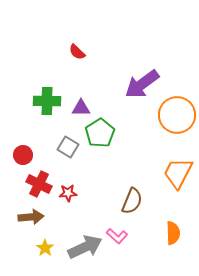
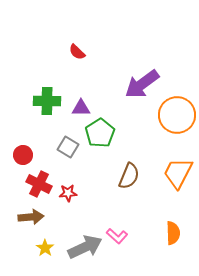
brown semicircle: moved 3 px left, 25 px up
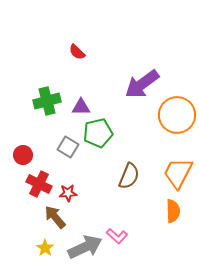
green cross: rotated 16 degrees counterclockwise
purple triangle: moved 1 px up
green pentagon: moved 2 px left; rotated 20 degrees clockwise
brown arrow: moved 24 px right; rotated 125 degrees counterclockwise
orange semicircle: moved 22 px up
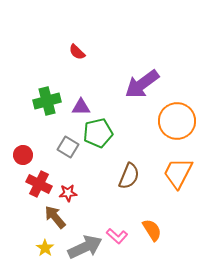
orange circle: moved 6 px down
orange semicircle: moved 21 px left, 19 px down; rotated 30 degrees counterclockwise
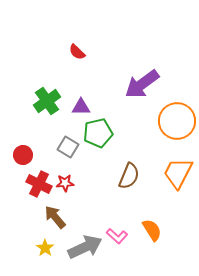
green cross: rotated 20 degrees counterclockwise
red star: moved 3 px left, 10 px up
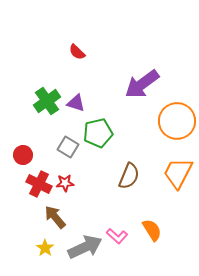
purple triangle: moved 5 px left, 4 px up; rotated 18 degrees clockwise
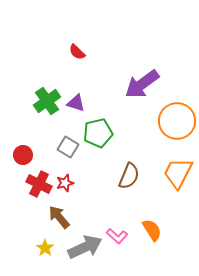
red star: rotated 12 degrees counterclockwise
brown arrow: moved 4 px right
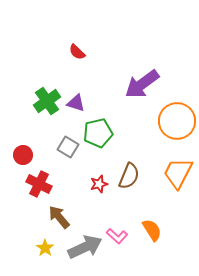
red star: moved 34 px right, 1 px down
